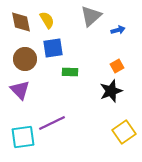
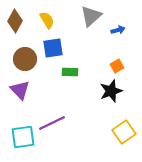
brown diamond: moved 6 px left, 1 px up; rotated 40 degrees clockwise
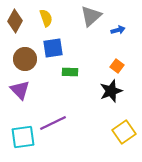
yellow semicircle: moved 1 px left, 2 px up; rotated 12 degrees clockwise
orange square: rotated 24 degrees counterclockwise
purple line: moved 1 px right
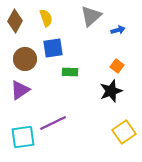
purple triangle: rotated 40 degrees clockwise
